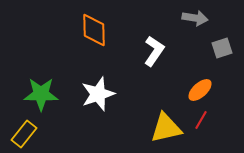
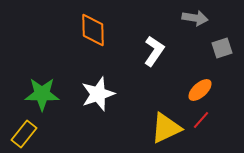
orange diamond: moved 1 px left
green star: moved 1 px right
red line: rotated 12 degrees clockwise
yellow triangle: rotated 12 degrees counterclockwise
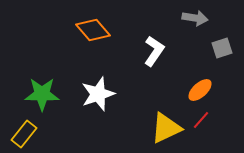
orange diamond: rotated 40 degrees counterclockwise
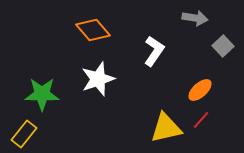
gray square: moved 1 px right, 2 px up; rotated 25 degrees counterclockwise
white star: moved 15 px up
yellow triangle: rotated 12 degrees clockwise
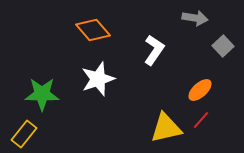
white L-shape: moved 1 px up
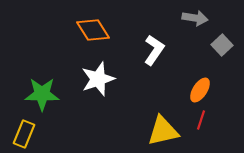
orange diamond: rotated 8 degrees clockwise
gray square: moved 1 px left, 1 px up
orange ellipse: rotated 15 degrees counterclockwise
red line: rotated 24 degrees counterclockwise
yellow triangle: moved 3 px left, 3 px down
yellow rectangle: rotated 16 degrees counterclockwise
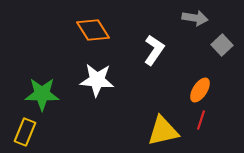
white star: moved 1 px left, 1 px down; rotated 24 degrees clockwise
yellow rectangle: moved 1 px right, 2 px up
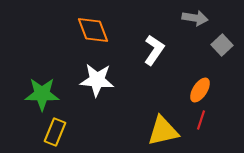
orange diamond: rotated 12 degrees clockwise
yellow rectangle: moved 30 px right
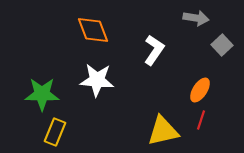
gray arrow: moved 1 px right
